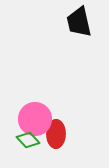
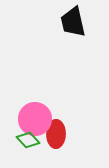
black trapezoid: moved 6 px left
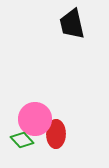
black trapezoid: moved 1 px left, 2 px down
green diamond: moved 6 px left
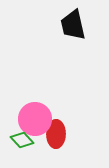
black trapezoid: moved 1 px right, 1 px down
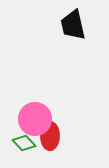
red ellipse: moved 6 px left, 2 px down
green diamond: moved 2 px right, 3 px down
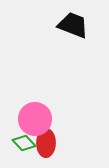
black trapezoid: rotated 124 degrees clockwise
red ellipse: moved 4 px left, 7 px down
